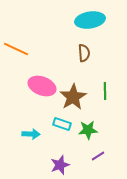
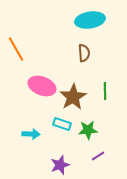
orange line: rotated 35 degrees clockwise
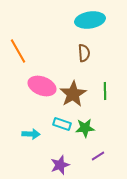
orange line: moved 2 px right, 2 px down
brown star: moved 3 px up
green star: moved 3 px left, 2 px up
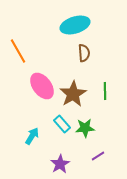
cyan ellipse: moved 15 px left, 5 px down; rotated 8 degrees counterclockwise
pink ellipse: rotated 32 degrees clockwise
cyan rectangle: rotated 30 degrees clockwise
cyan arrow: moved 1 px right, 2 px down; rotated 60 degrees counterclockwise
purple star: moved 1 px up; rotated 12 degrees counterclockwise
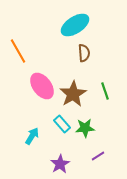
cyan ellipse: rotated 16 degrees counterclockwise
green line: rotated 18 degrees counterclockwise
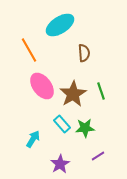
cyan ellipse: moved 15 px left
orange line: moved 11 px right, 1 px up
green line: moved 4 px left
cyan arrow: moved 1 px right, 3 px down
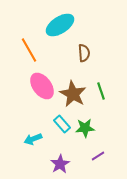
brown star: rotated 12 degrees counterclockwise
cyan arrow: rotated 144 degrees counterclockwise
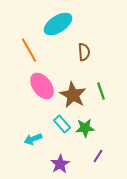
cyan ellipse: moved 2 px left, 1 px up
brown semicircle: moved 1 px up
brown star: moved 1 px down
purple line: rotated 24 degrees counterclockwise
